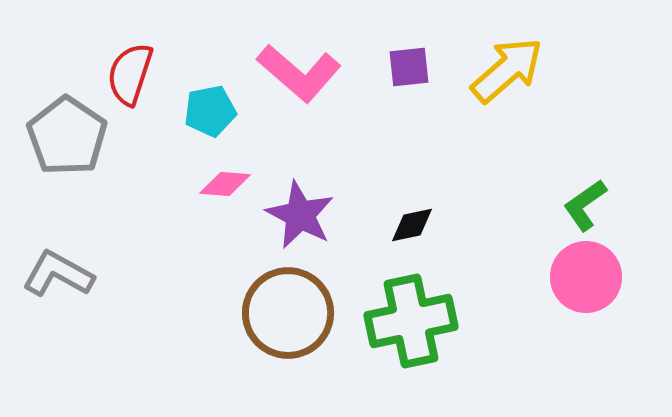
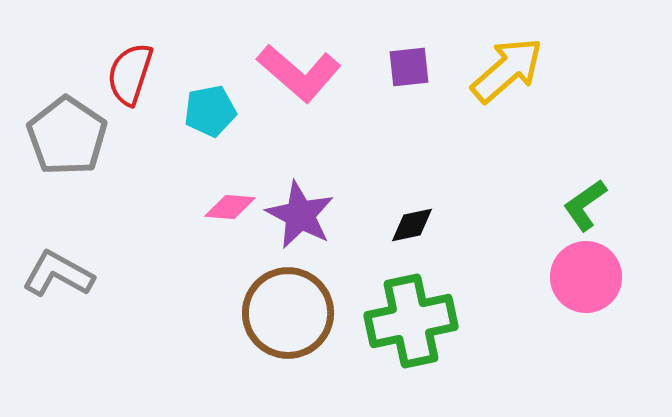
pink diamond: moved 5 px right, 23 px down
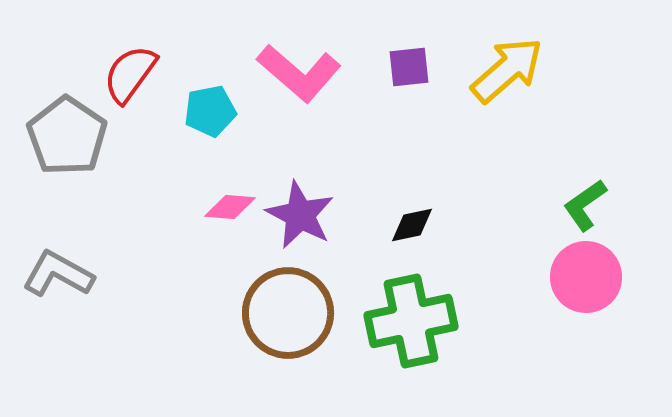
red semicircle: rotated 18 degrees clockwise
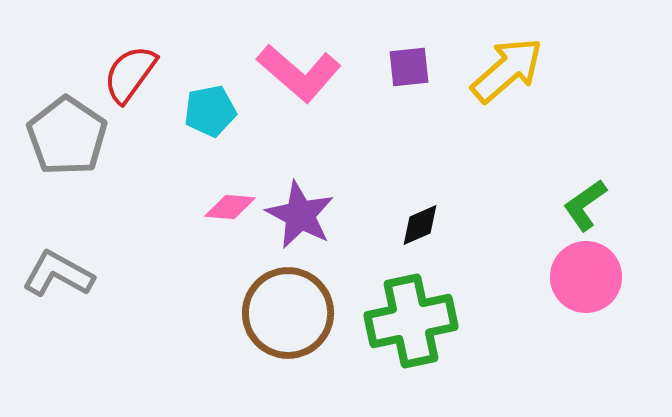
black diamond: moved 8 px right; rotated 12 degrees counterclockwise
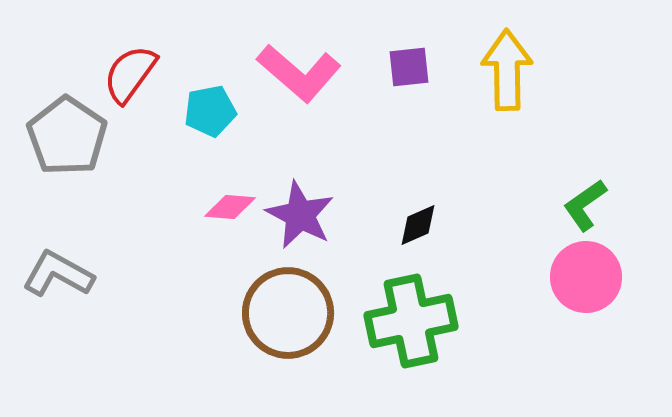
yellow arrow: rotated 50 degrees counterclockwise
black diamond: moved 2 px left
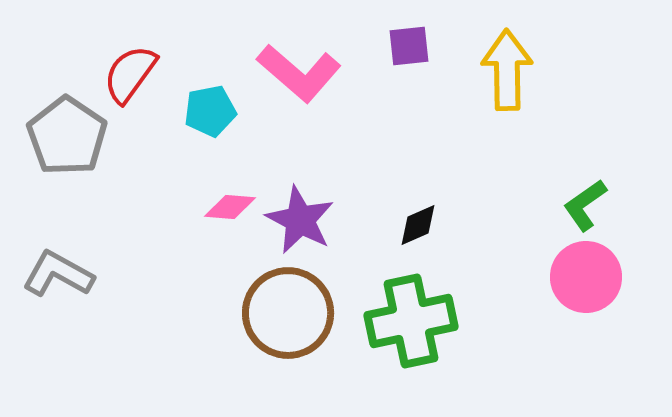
purple square: moved 21 px up
purple star: moved 5 px down
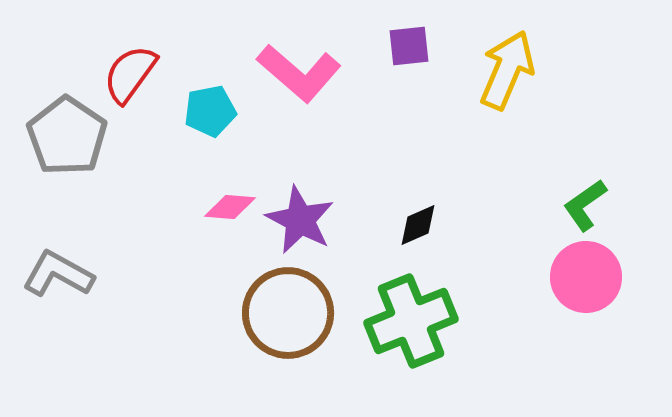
yellow arrow: rotated 24 degrees clockwise
green cross: rotated 10 degrees counterclockwise
